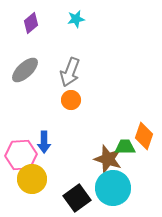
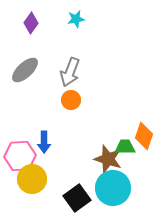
purple diamond: rotated 15 degrees counterclockwise
pink hexagon: moved 1 px left, 1 px down
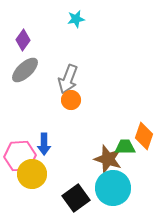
purple diamond: moved 8 px left, 17 px down
gray arrow: moved 2 px left, 7 px down
blue arrow: moved 2 px down
yellow circle: moved 5 px up
black square: moved 1 px left
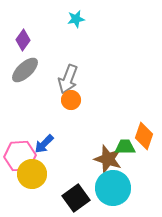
blue arrow: rotated 45 degrees clockwise
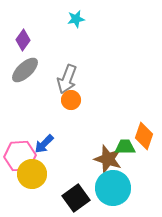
gray arrow: moved 1 px left
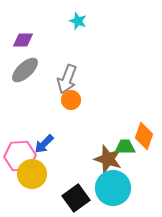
cyan star: moved 2 px right, 2 px down; rotated 30 degrees clockwise
purple diamond: rotated 55 degrees clockwise
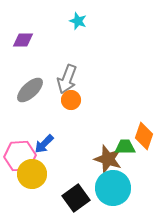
gray ellipse: moved 5 px right, 20 px down
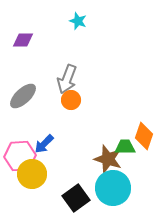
gray ellipse: moved 7 px left, 6 px down
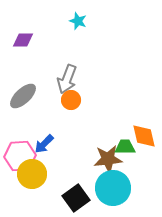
orange diamond: rotated 32 degrees counterclockwise
brown star: rotated 24 degrees counterclockwise
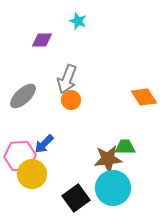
purple diamond: moved 19 px right
orange diamond: moved 39 px up; rotated 20 degrees counterclockwise
